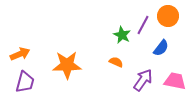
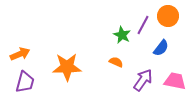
orange star: moved 2 px down
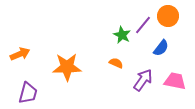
purple line: rotated 12 degrees clockwise
orange semicircle: moved 1 px down
purple trapezoid: moved 3 px right, 11 px down
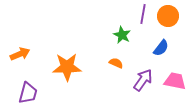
purple line: moved 11 px up; rotated 30 degrees counterclockwise
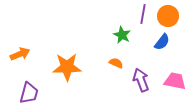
blue semicircle: moved 1 px right, 6 px up
purple arrow: moved 2 px left; rotated 55 degrees counterclockwise
purple trapezoid: moved 1 px right
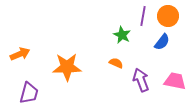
purple line: moved 2 px down
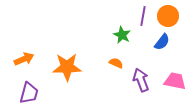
orange arrow: moved 4 px right, 5 px down
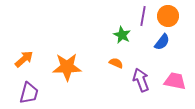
orange arrow: rotated 18 degrees counterclockwise
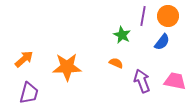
purple arrow: moved 1 px right, 1 px down
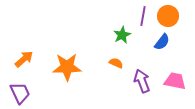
green star: rotated 18 degrees clockwise
purple trapezoid: moved 9 px left; rotated 40 degrees counterclockwise
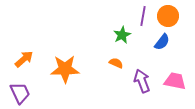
orange star: moved 2 px left, 2 px down
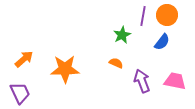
orange circle: moved 1 px left, 1 px up
